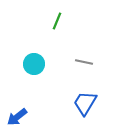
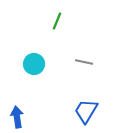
blue trapezoid: moved 1 px right, 8 px down
blue arrow: rotated 120 degrees clockwise
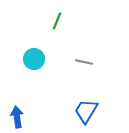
cyan circle: moved 5 px up
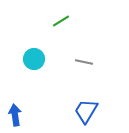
green line: moved 4 px right; rotated 36 degrees clockwise
blue arrow: moved 2 px left, 2 px up
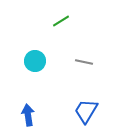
cyan circle: moved 1 px right, 2 px down
blue arrow: moved 13 px right
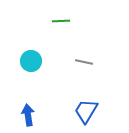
green line: rotated 30 degrees clockwise
cyan circle: moved 4 px left
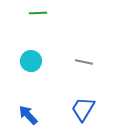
green line: moved 23 px left, 8 px up
blue trapezoid: moved 3 px left, 2 px up
blue arrow: rotated 35 degrees counterclockwise
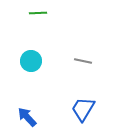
gray line: moved 1 px left, 1 px up
blue arrow: moved 1 px left, 2 px down
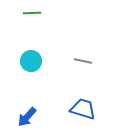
green line: moved 6 px left
blue trapezoid: rotated 76 degrees clockwise
blue arrow: rotated 95 degrees counterclockwise
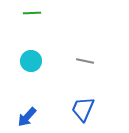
gray line: moved 2 px right
blue trapezoid: rotated 84 degrees counterclockwise
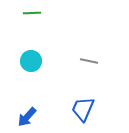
gray line: moved 4 px right
